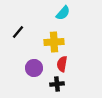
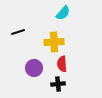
black line: rotated 32 degrees clockwise
red semicircle: rotated 14 degrees counterclockwise
black cross: moved 1 px right
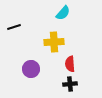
black line: moved 4 px left, 5 px up
red semicircle: moved 8 px right
purple circle: moved 3 px left, 1 px down
black cross: moved 12 px right
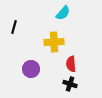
black line: rotated 56 degrees counterclockwise
red semicircle: moved 1 px right
black cross: rotated 24 degrees clockwise
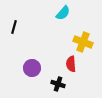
yellow cross: moved 29 px right; rotated 24 degrees clockwise
purple circle: moved 1 px right, 1 px up
black cross: moved 12 px left
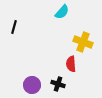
cyan semicircle: moved 1 px left, 1 px up
purple circle: moved 17 px down
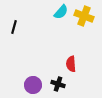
cyan semicircle: moved 1 px left
yellow cross: moved 1 px right, 26 px up
purple circle: moved 1 px right
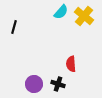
yellow cross: rotated 18 degrees clockwise
purple circle: moved 1 px right, 1 px up
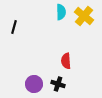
cyan semicircle: rotated 42 degrees counterclockwise
red semicircle: moved 5 px left, 3 px up
